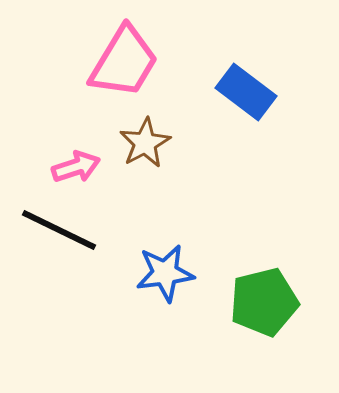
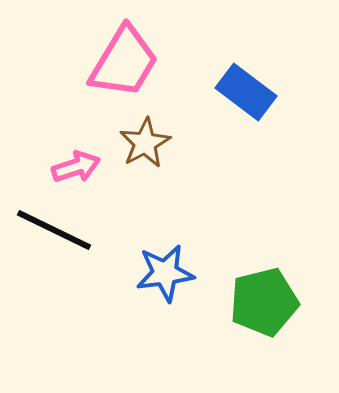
black line: moved 5 px left
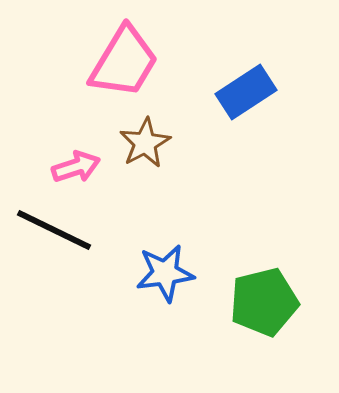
blue rectangle: rotated 70 degrees counterclockwise
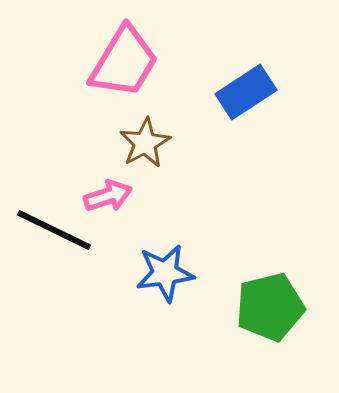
pink arrow: moved 32 px right, 29 px down
green pentagon: moved 6 px right, 5 px down
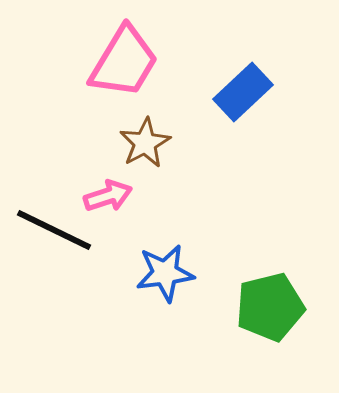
blue rectangle: moved 3 px left; rotated 10 degrees counterclockwise
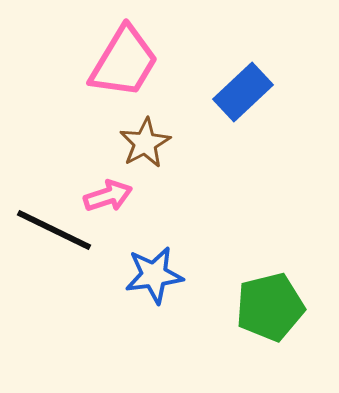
blue star: moved 11 px left, 2 px down
